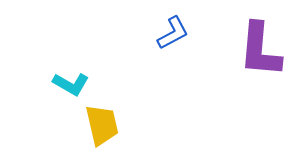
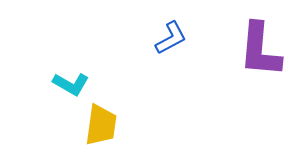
blue L-shape: moved 2 px left, 5 px down
yellow trapezoid: moved 1 px left; rotated 21 degrees clockwise
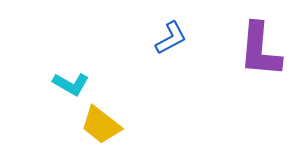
yellow trapezoid: rotated 120 degrees clockwise
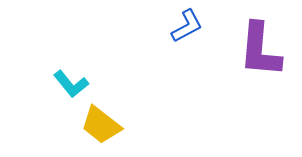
blue L-shape: moved 16 px right, 12 px up
cyan L-shape: rotated 21 degrees clockwise
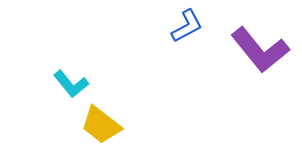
purple L-shape: rotated 44 degrees counterclockwise
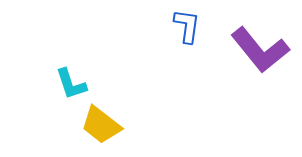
blue L-shape: rotated 54 degrees counterclockwise
cyan L-shape: rotated 21 degrees clockwise
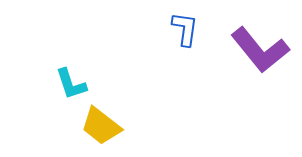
blue L-shape: moved 2 px left, 3 px down
yellow trapezoid: moved 1 px down
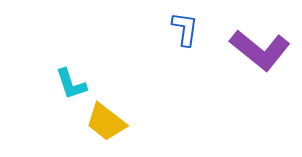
purple L-shape: rotated 12 degrees counterclockwise
yellow trapezoid: moved 5 px right, 4 px up
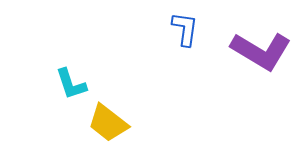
purple L-shape: moved 1 px right, 1 px down; rotated 8 degrees counterclockwise
yellow trapezoid: moved 2 px right, 1 px down
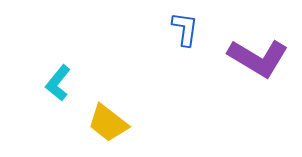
purple L-shape: moved 3 px left, 7 px down
cyan L-shape: moved 13 px left, 1 px up; rotated 57 degrees clockwise
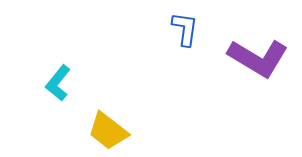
yellow trapezoid: moved 8 px down
